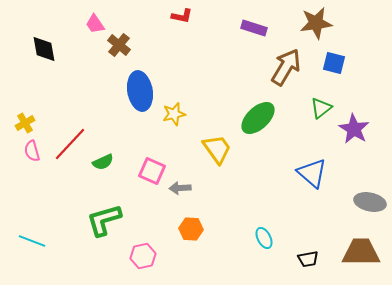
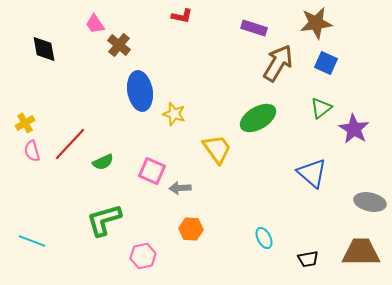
blue square: moved 8 px left; rotated 10 degrees clockwise
brown arrow: moved 8 px left, 4 px up
yellow star: rotated 30 degrees clockwise
green ellipse: rotated 12 degrees clockwise
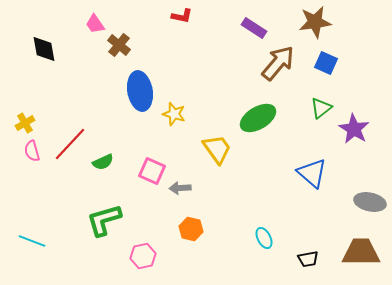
brown star: moved 1 px left, 1 px up
purple rectangle: rotated 15 degrees clockwise
brown arrow: rotated 9 degrees clockwise
orange hexagon: rotated 10 degrees clockwise
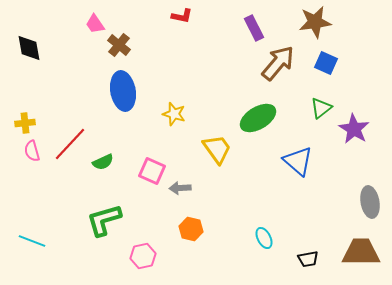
purple rectangle: rotated 30 degrees clockwise
black diamond: moved 15 px left, 1 px up
blue ellipse: moved 17 px left
yellow cross: rotated 24 degrees clockwise
blue triangle: moved 14 px left, 12 px up
gray ellipse: rotated 68 degrees clockwise
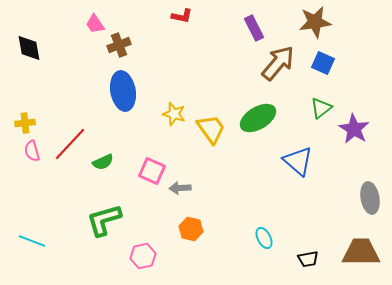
brown cross: rotated 30 degrees clockwise
blue square: moved 3 px left
yellow trapezoid: moved 6 px left, 20 px up
gray ellipse: moved 4 px up
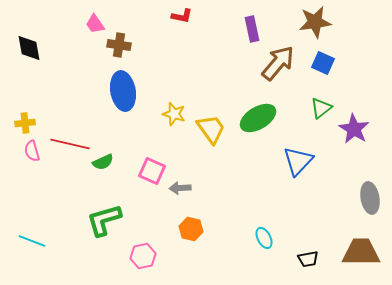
purple rectangle: moved 2 px left, 1 px down; rotated 15 degrees clockwise
brown cross: rotated 30 degrees clockwise
red line: rotated 60 degrees clockwise
blue triangle: rotated 32 degrees clockwise
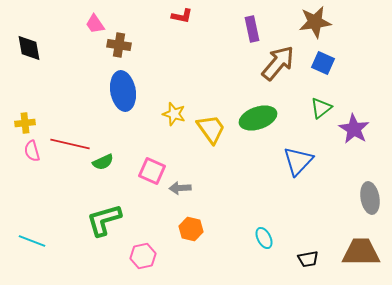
green ellipse: rotated 12 degrees clockwise
